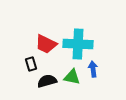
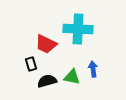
cyan cross: moved 15 px up
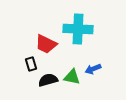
blue arrow: rotated 105 degrees counterclockwise
black semicircle: moved 1 px right, 1 px up
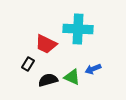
black rectangle: moved 3 px left; rotated 48 degrees clockwise
green triangle: rotated 12 degrees clockwise
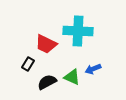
cyan cross: moved 2 px down
black semicircle: moved 1 px left, 2 px down; rotated 12 degrees counterclockwise
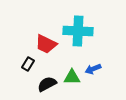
green triangle: rotated 24 degrees counterclockwise
black semicircle: moved 2 px down
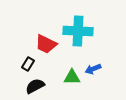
black semicircle: moved 12 px left, 2 px down
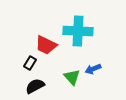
red trapezoid: moved 1 px down
black rectangle: moved 2 px right, 1 px up
green triangle: rotated 48 degrees clockwise
